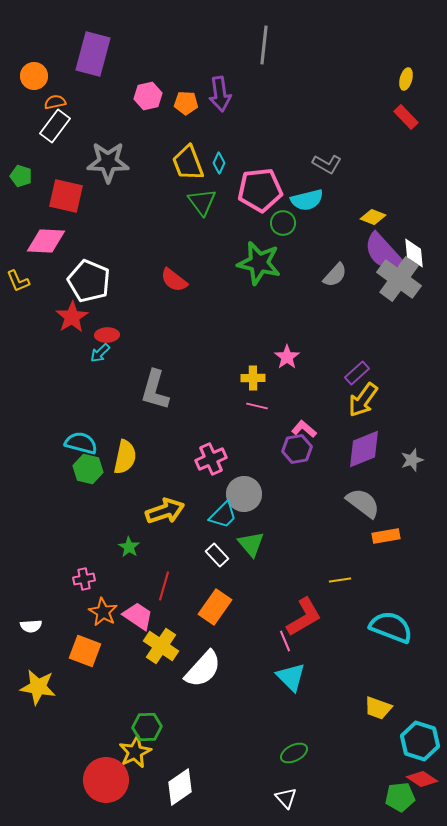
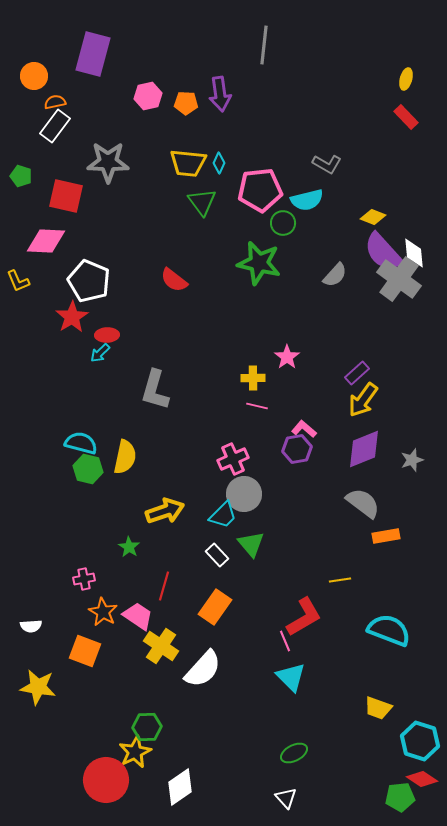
yellow trapezoid at (188, 163): rotated 63 degrees counterclockwise
pink cross at (211, 459): moved 22 px right
cyan semicircle at (391, 627): moved 2 px left, 3 px down
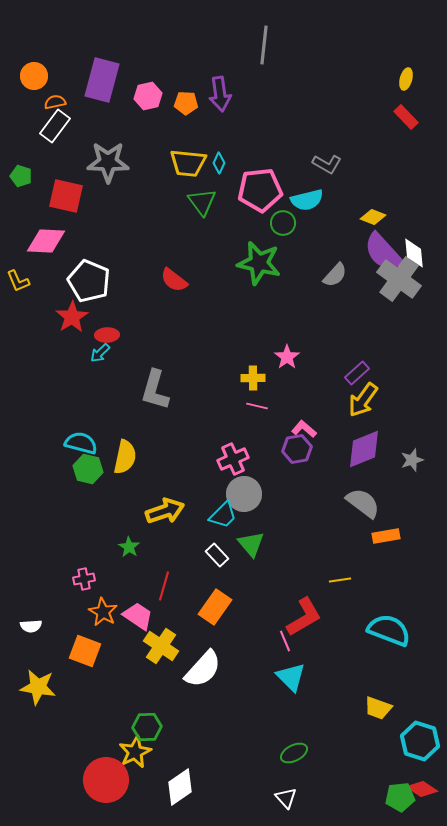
purple rectangle at (93, 54): moved 9 px right, 26 px down
red diamond at (422, 779): moved 10 px down
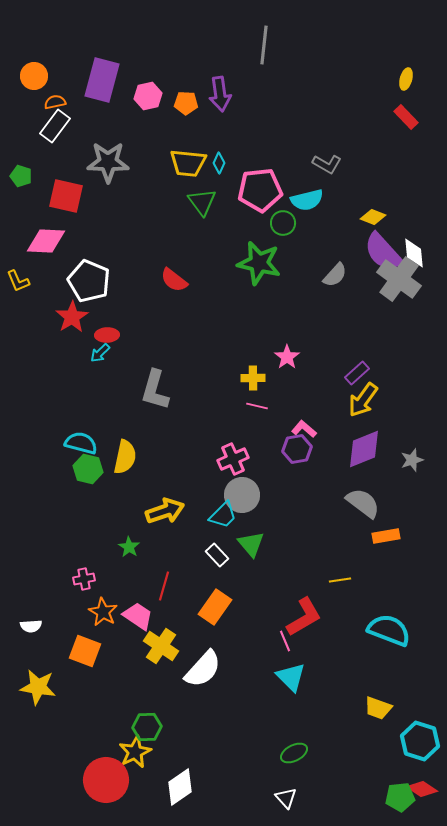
gray circle at (244, 494): moved 2 px left, 1 px down
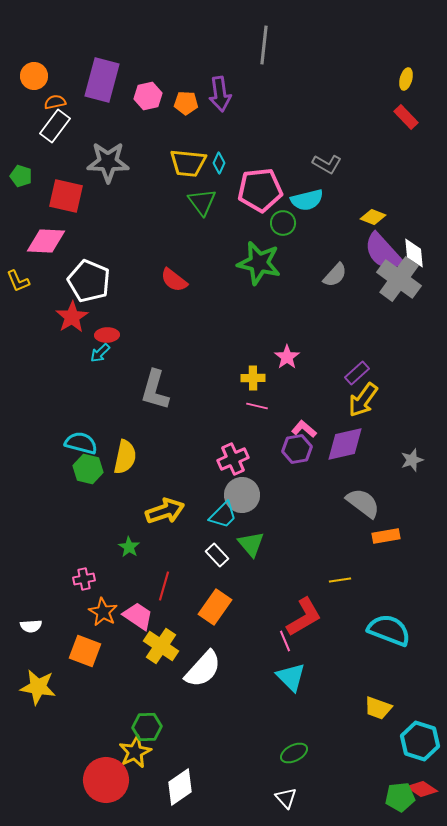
purple diamond at (364, 449): moved 19 px left, 5 px up; rotated 9 degrees clockwise
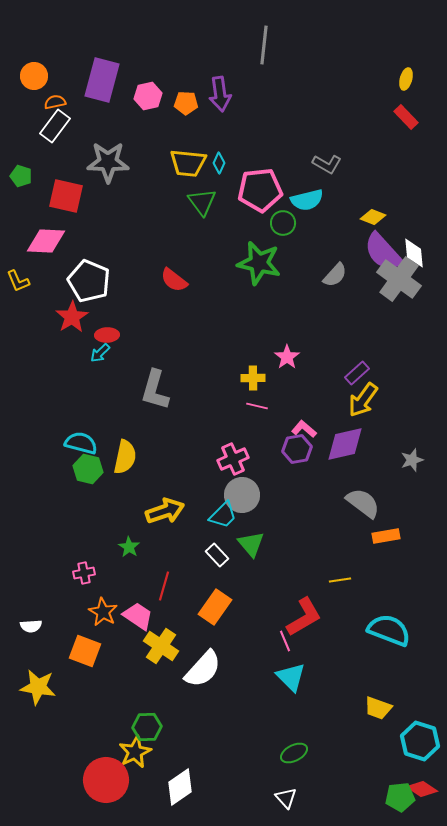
pink cross at (84, 579): moved 6 px up
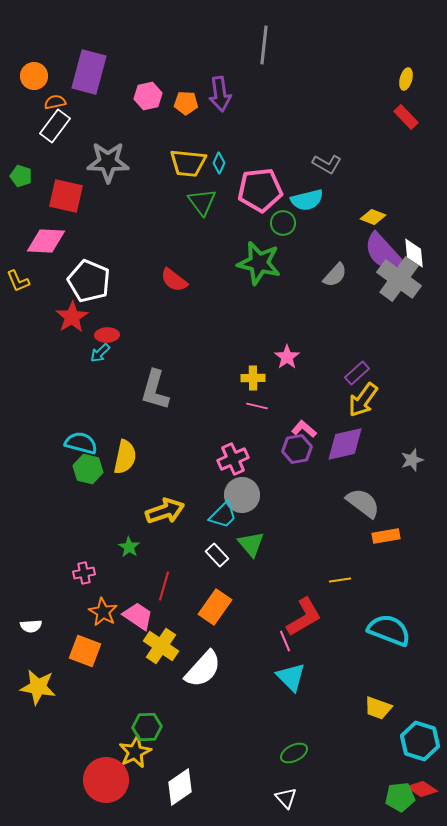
purple rectangle at (102, 80): moved 13 px left, 8 px up
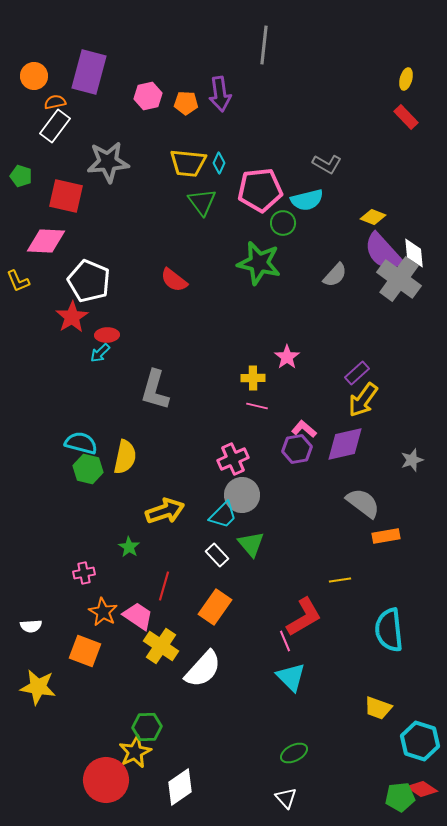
gray star at (108, 162): rotated 6 degrees counterclockwise
cyan semicircle at (389, 630): rotated 117 degrees counterclockwise
